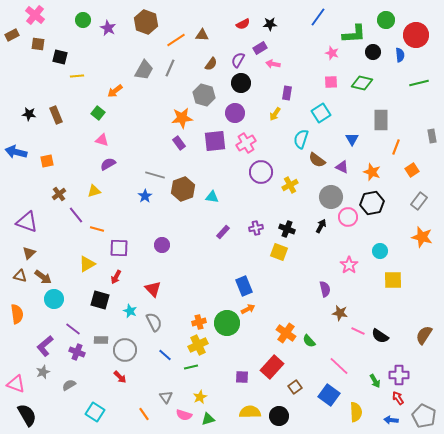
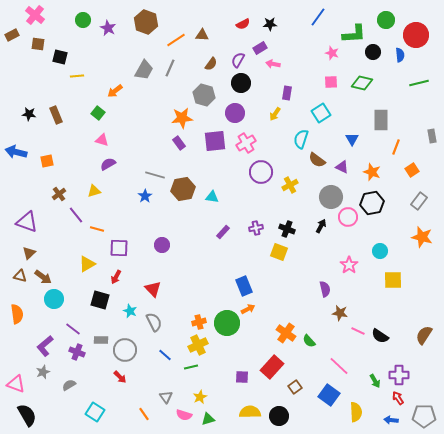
brown hexagon at (183, 189): rotated 10 degrees clockwise
gray pentagon at (424, 416): rotated 25 degrees counterclockwise
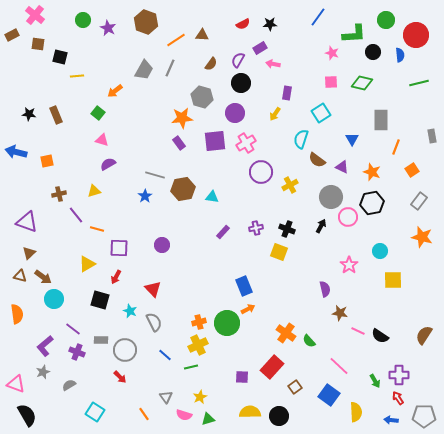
gray hexagon at (204, 95): moved 2 px left, 2 px down
brown cross at (59, 194): rotated 24 degrees clockwise
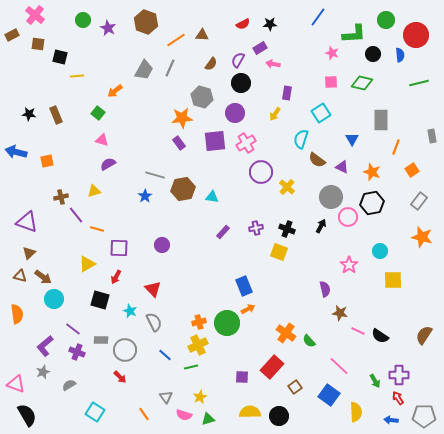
black circle at (373, 52): moved 2 px down
yellow cross at (290, 185): moved 3 px left, 2 px down; rotated 21 degrees counterclockwise
brown cross at (59, 194): moved 2 px right, 3 px down
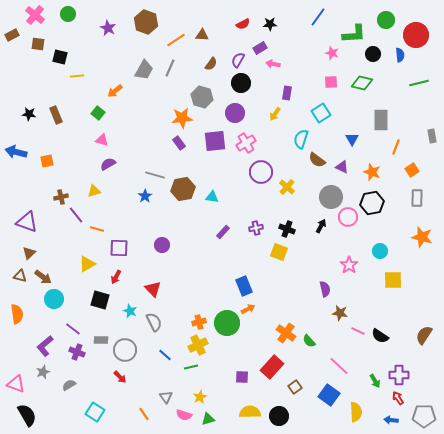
green circle at (83, 20): moved 15 px left, 6 px up
gray rectangle at (419, 201): moved 2 px left, 3 px up; rotated 36 degrees counterclockwise
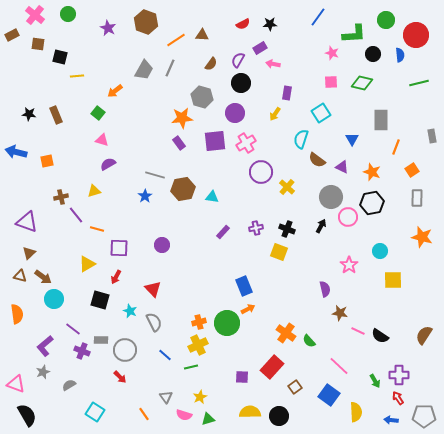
purple cross at (77, 352): moved 5 px right, 1 px up
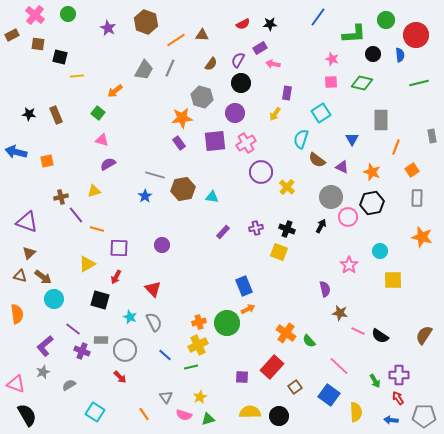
pink star at (332, 53): moved 6 px down
cyan star at (130, 311): moved 6 px down
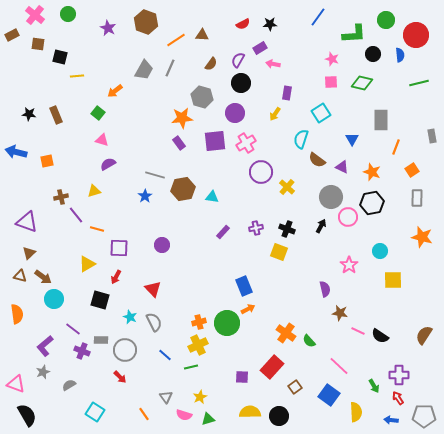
green arrow at (375, 381): moved 1 px left, 5 px down
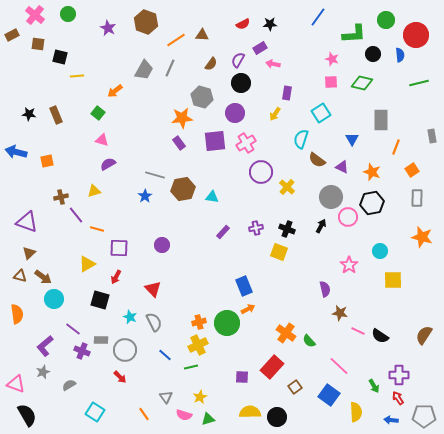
black circle at (279, 416): moved 2 px left, 1 px down
